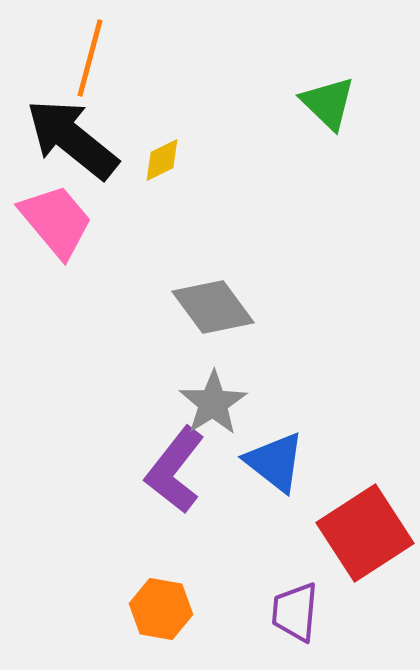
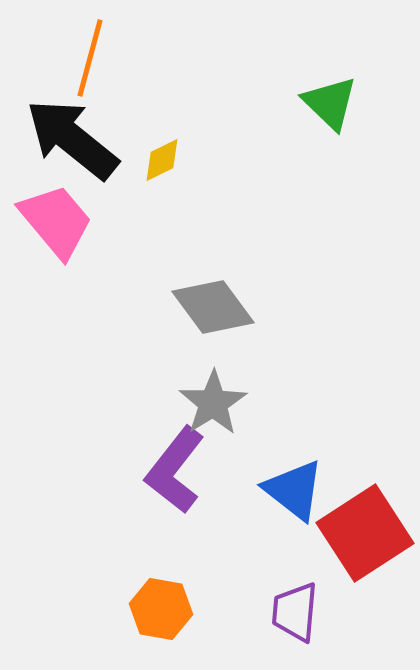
green triangle: moved 2 px right
blue triangle: moved 19 px right, 28 px down
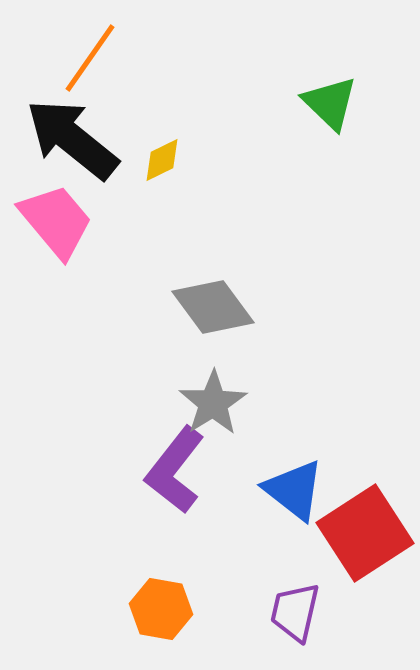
orange line: rotated 20 degrees clockwise
purple trapezoid: rotated 8 degrees clockwise
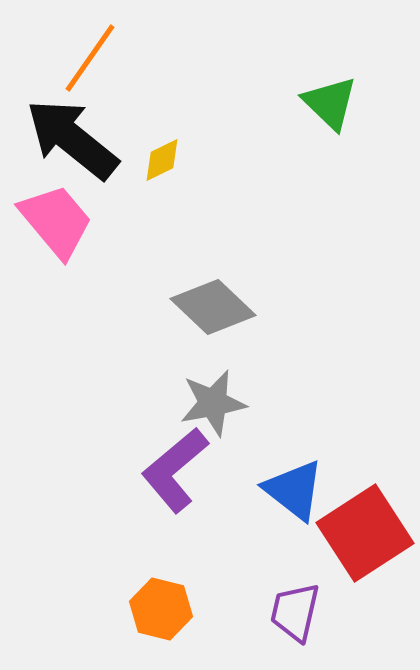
gray diamond: rotated 10 degrees counterclockwise
gray star: rotated 22 degrees clockwise
purple L-shape: rotated 12 degrees clockwise
orange hexagon: rotated 4 degrees clockwise
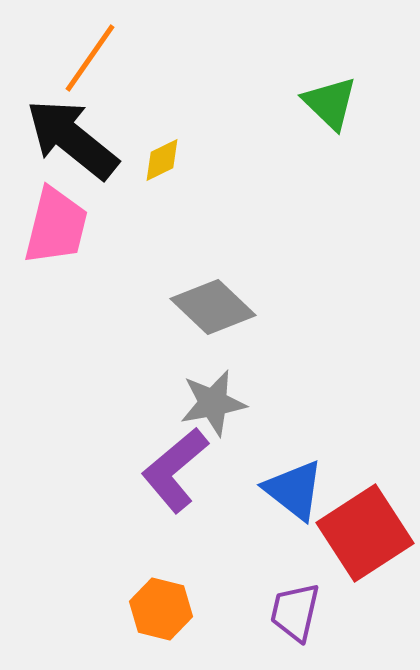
pink trapezoid: moved 5 px down; rotated 54 degrees clockwise
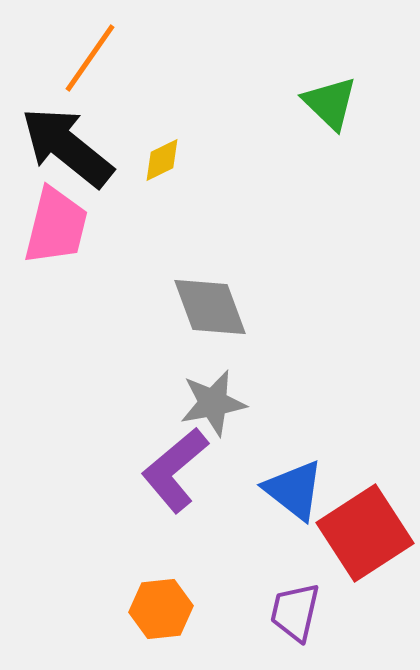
black arrow: moved 5 px left, 8 px down
gray diamond: moved 3 px left; rotated 26 degrees clockwise
orange hexagon: rotated 20 degrees counterclockwise
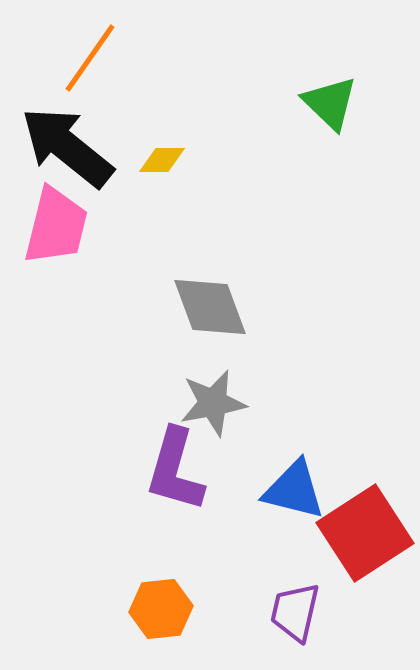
yellow diamond: rotated 27 degrees clockwise
purple L-shape: rotated 34 degrees counterclockwise
blue triangle: rotated 24 degrees counterclockwise
